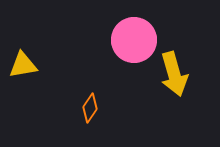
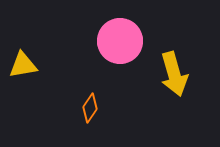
pink circle: moved 14 px left, 1 px down
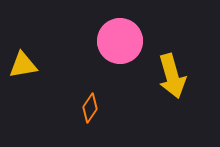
yellow arrow: moved 2 px left, 2 px down
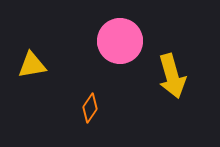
yellow triangle: moved 9 px right
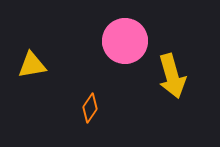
pink circle: moved 5 px right
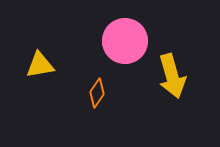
yellow triangle: moved 8 px right
orange diamond: moved 7 px right, 15 px up
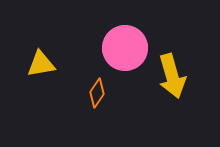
pink circle: moved 7 px down
yellow triangle: moved 1 px right, 1 px up
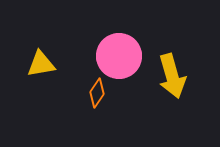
pink circle: moved 6 px left, 8 px down
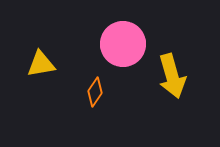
pink circle: moved 4 px right, 12 px up
orange diamond: moved 2 px left, 1 px up
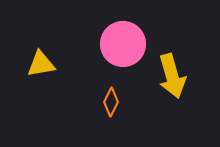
orange diamond: moved 16 px right, 10 px down; rotated 8 degrees counterclockwise
